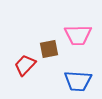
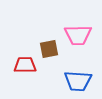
red trapezoid: rotated 45 degrees clockwise
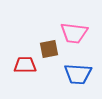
pink trapezoid: moved 4 px left, 2 px up; rotated 8 degrees clockwise
blue trapezoid: moved 7 px up
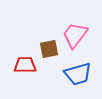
pink trapezoid: moved 1 px right, 2 px down; rotated 120 degrees clockwise
blue trapezoid: rotated 20 degrees counterclockwise
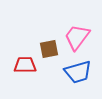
pink trapezoid: moved 2 px right, 2 px down
blue trapezoid: moved 2 px up
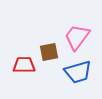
brown square: moved 3 px down
red trapezoid: moved 1 px left
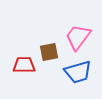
pink trapezoid: moved 1 px right
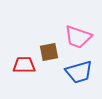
pink trapezoid: rotated 108 degrees counterclockwise
blue trapezoid: moved 1 px right
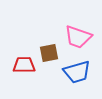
brown square: moved 1 px down
blue trapezoid: moved 2 px left
